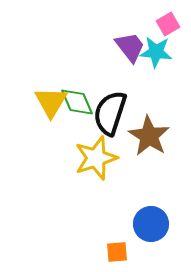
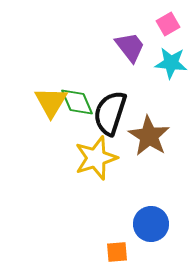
cyan star: moved 15 px right, 11 px down
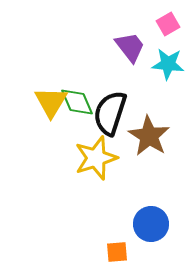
cyan star: moved 3 px left, 1 px down
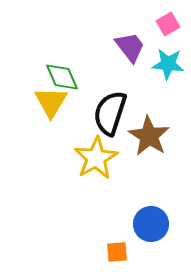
green diamond: moved 15 px left, 25 px up
yellow star: rotated 12 degrees counterclockwise
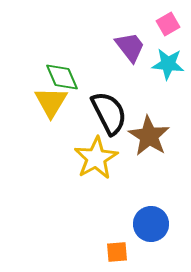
black semicircle: moved 1 px left; rotated 135 degrees clockwise
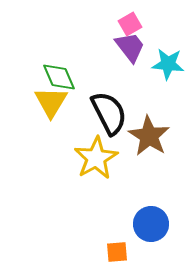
pink square: moved 38 px left
green diamond: moved 3 px left
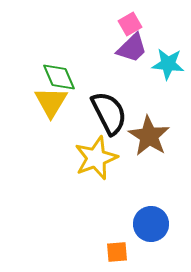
purple trapezoid: moved 2 px right, 1 px down; rotated 84 degrees clockwise
yellow star: rotated 9 degrees clockwise
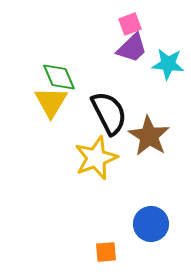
pink square: rotated 10 degrees clockwise
orange square: moved 11 px left
